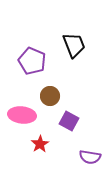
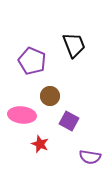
red star: rotated 18 degrees counterclockwise
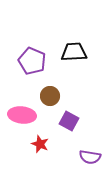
black trapezoid: moved 7 px down; rotated 72 degrees counterclockwise
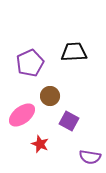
purple pentagon: moved 2 px left, 2 px down; rotated 24 degrees clockwise
pink ellipse: rotated 44 degrees counterclockwise
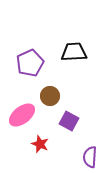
purple semicircle: rotated 85 degrees clockwise
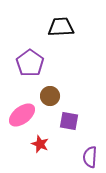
black trapezoid: moved 13 px left, 25 px up
purple pentagon: rotated 12 degrees counterclockwise
purple square: rotated 18 degrees counterclockwise
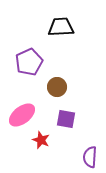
purple pentagon: moved 1 px left, 1 px up; rotated 12 degrees clockwise
brown circle: moved 7 px right, 9 px up
purple square: moved 3 px left, 2 px up
red star: moved 1 px right, 4 px up
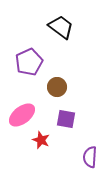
black trapezoid: rotated 40 degrees clockwise
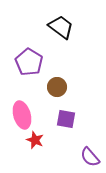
purple pentagon: rotated 16 degrees counterclockwise
pink ellipse: rotated 68 degrees counterclockwise
red star: moved 6 px left
purple semicircle: rotated 45 degrees counterclockwise
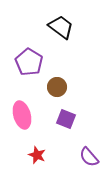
purple square: rotated 12 degrees clockwise
red star: moved 2 px right, 15 px down
purple semicircle: moved 1 px left
